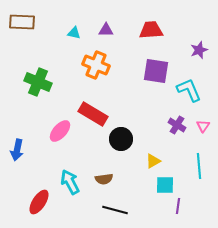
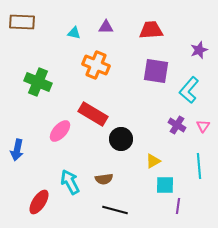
purple triangle: moved 3 px up
cyan L-shape: rotated 116 degrees counterclockwise
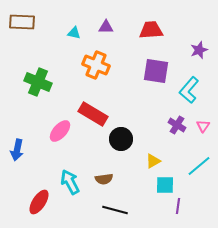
cyan line: rotated 55 degrees clockwise
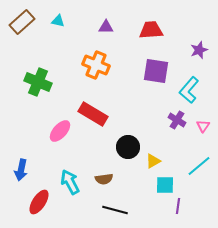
brown rectangle: rotated 45 degrees counterclockwise
cyan triangle: moved 16 px left, 12 px up
purple cross: moved 5 px up
black circle: moved 7 px right, 8 px down
blue arrow: moved 4 px right, 20 px down
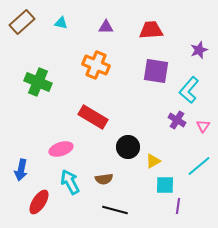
cyan triangle: moved 3 px right, 2 px down
red rectangle: moved 3 px down
pink ellipse: moved 1 px right, 18 px down; rotated 30 degrees clockwise
